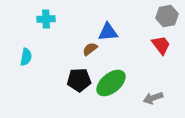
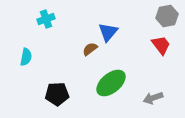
cyan cross: rotated 18 degrees counterclockwise
blue triangle: rotated 45 degrees counterclockwise
black pentagon: moved 22 px left, 14 px down
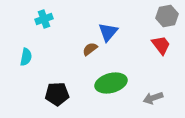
cyan cross: moved 2 px left
green ellipse: rotated 24 degrees clockwise
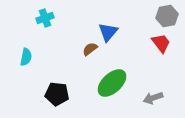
cyan cross: moved 1 px right, 1 px up
red trapezoid: moved 2 px up
green ellipse: moved 1 px right; rotated 28 degrees counterclockwise
black pentagon: rotated 10 degrees clockwise
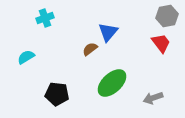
cyan semicircle: rotated 132 degrees counterclockwise
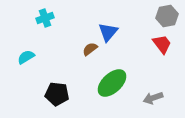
red trapezoid: moved 1 px right, 1 px down
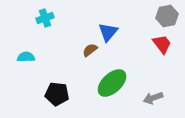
brown semicircle: moved 1 px down
cyan semicircle: rotated 30 degrees clockwise
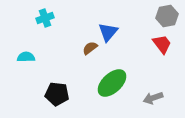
brown semicircle: moved 2 px up
